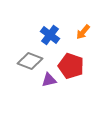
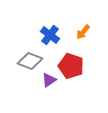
purple triangle: rotated 21 degrees counterclockwise
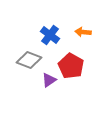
orange arrow: rotated 56 degrees clockwise
gray diamond: moved 1 px left, 1 px up
red pentagon: rotated 10 degrees clockwise
